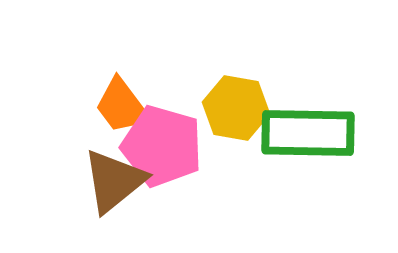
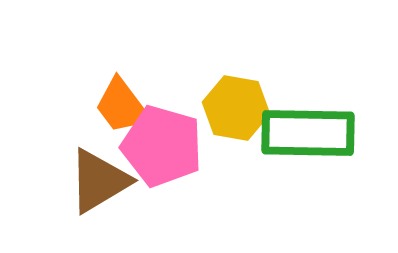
brown triangle: moved 15 px left; rotated 8 degrees clockwise
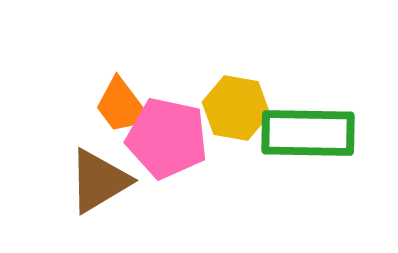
pink pentagon: moved 5 px right, 8 px up; rotated 4 degrees counterclockwise
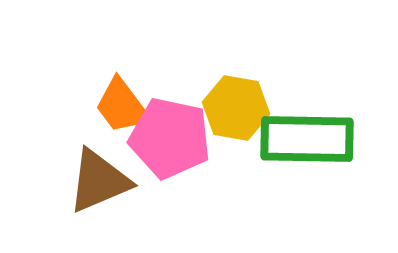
green rectangle: moved 1 px left, 6 px down
pink pentagon: moved 3 px right
brown triangle: rotated 8 degrees clockwise
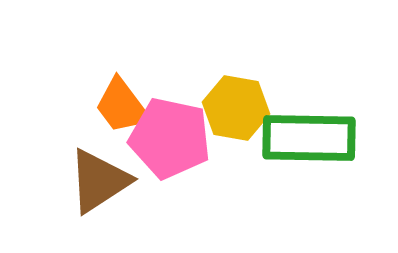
green rectangle: moved 2 px right, 1 px up
brown triangle: rotated 10 degrees counterclockwise
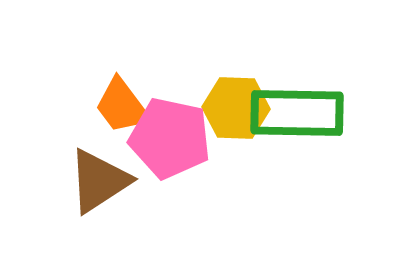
yellow hexagon: rotated 8 degrees counterclockwise
green rectangle: moved 12 px left, 25 px up
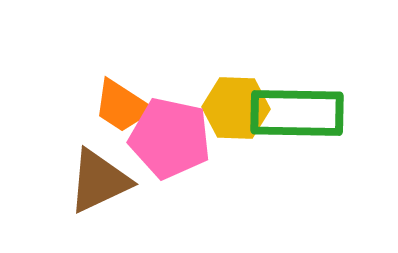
orange trapezoid: rotated 20 degrees counterclockwise
brown triangle: rotated 8 degrees clockwise
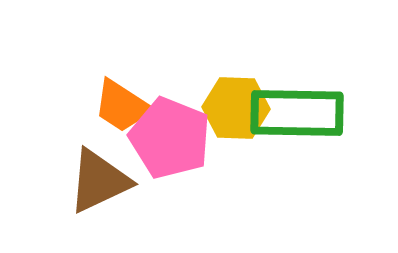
pink pentagon: rotated 10 degrees clockwise
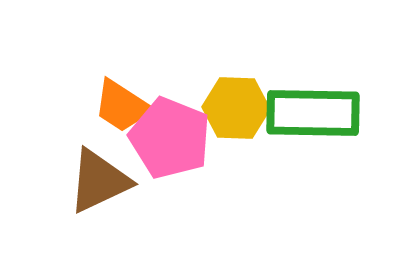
green rectangle: moved 16 px right
